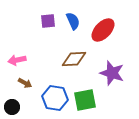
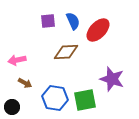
red ellipse: moved 5 px left
brown diamond: moved 8 px left, 7 px up
purple star: moved 6 px down
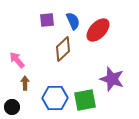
purple square: moved 1 px left, 1 px up
brown diamond: moved 3 px left, 3 px up; rotated 40 degrees counterclockwise
pink arrow: rotated 60 degrees clockwise
brown arrow: rotated 120 degrees counterclockwise
blue hexagon: rotated 10 degrees counterclockwise
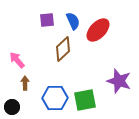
purple star: moved 7 px right, 2 px down
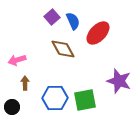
purple square: moved 5 px right, 3 px up; rotated 35 degrees counterclockwise
red ellipse: moved 3 px down
brown diamond: rotated 75 degrees counterclockwise
pink arrow: rotated 66 degrees counterclockwise
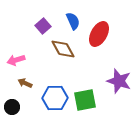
purple square: moved 9 px left, 9 px down
red ellipse: moved 1 px right, 1 px down; rotated 15 degrees counterclockwise
pink arrow: moved 1 px left
brown arrow: rotated 64 degrees counterclockwise
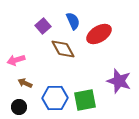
red ellipse: rotated 30 degrees clockwise
black circle: moved 7 px right
